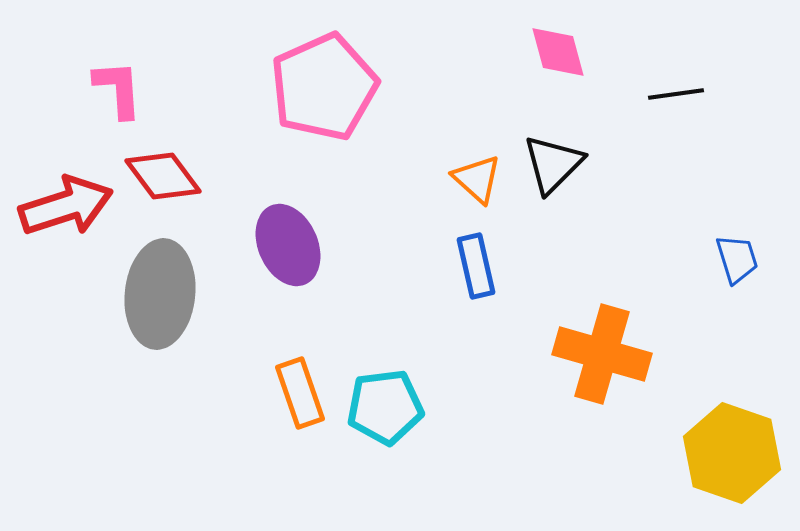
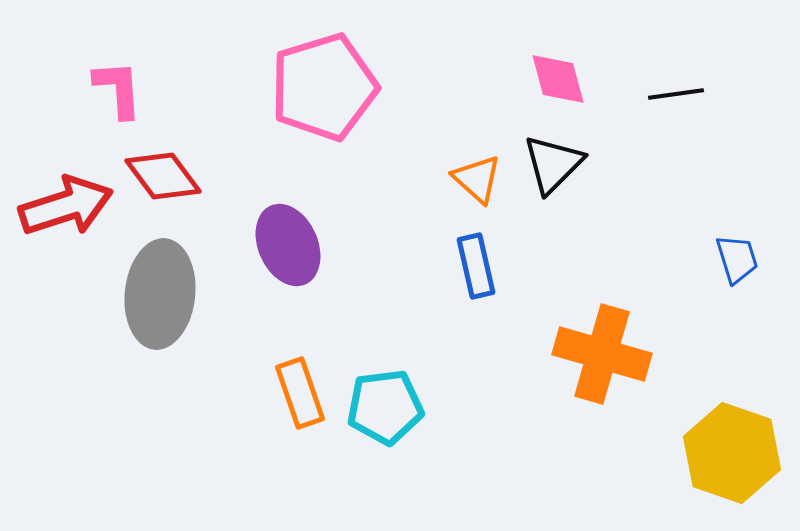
pink diamond: moved 27 px down
pink pentagon: rotated 7 degrees clockwise
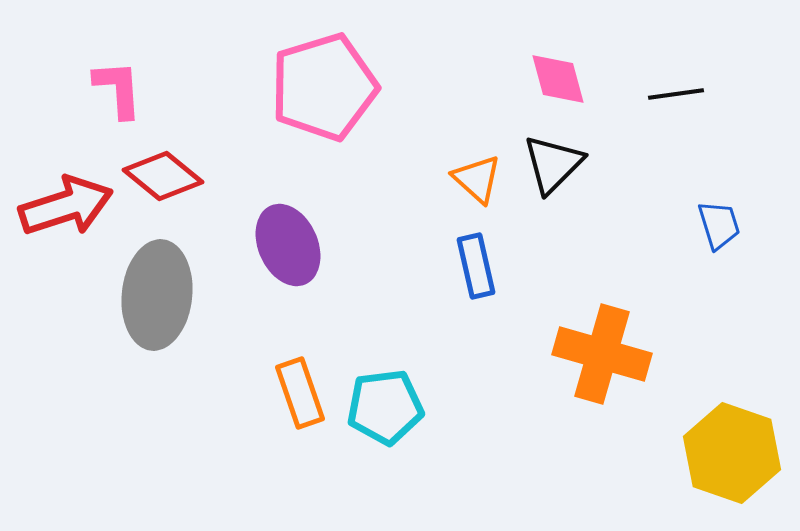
red diamond: rotated 14 degrees counterclockwise
blue trapezoid: moved 18 px left, 34 px up
gray ellipse: moved 3 px left, 1 px down
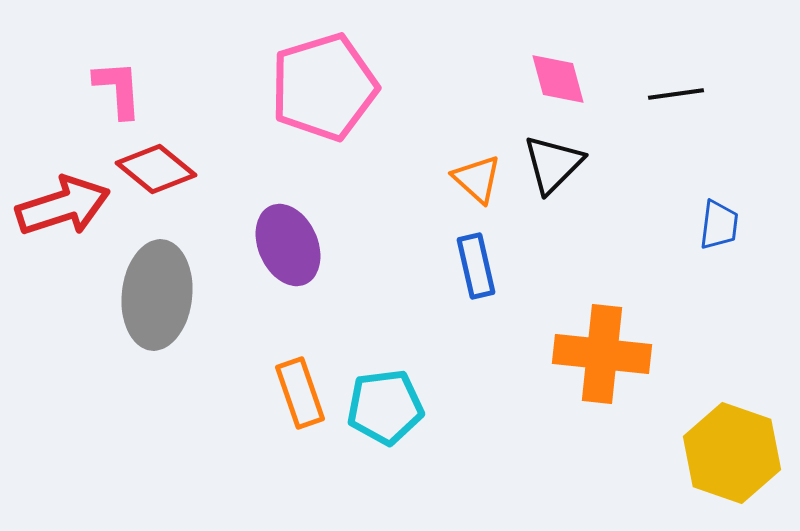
red diamond: moved 7 px left, 7 px up
red arrow: moved 3 px left
blue trapezoid: rotated 24 degrees clockwise
orange cross: rotated 10 degrees counterclockwise
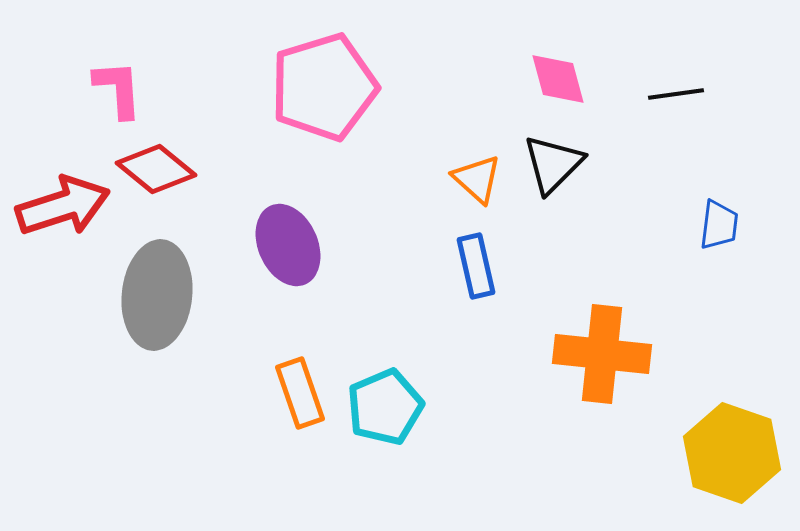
cyan pentagon: rotated 16 degrees counterclockwise
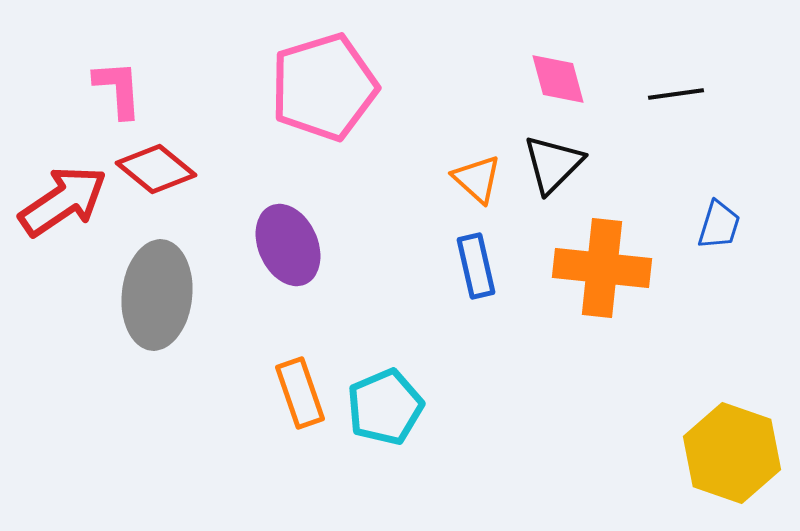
red arrow: moved 5 px up; rotated 16 degrees counterclockwise
blue trapezoid: rotated 10 degrees clockwise
orange cross: moved 86 px up
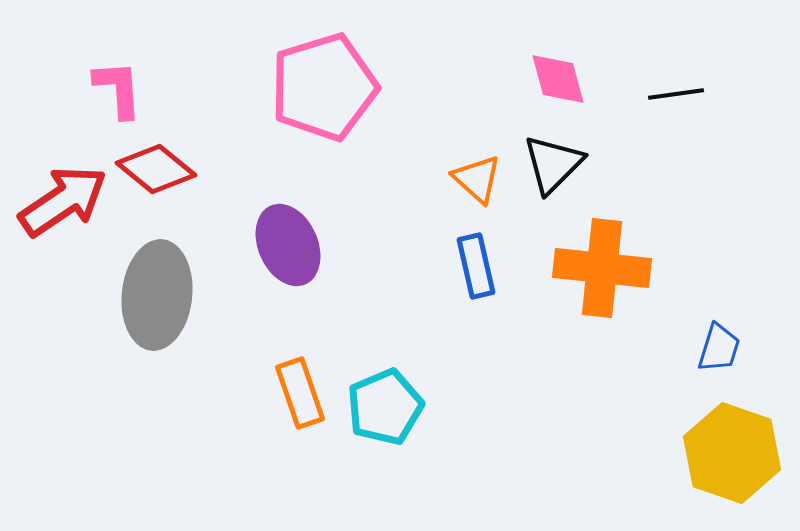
blue trapezoid: moved 123 px down
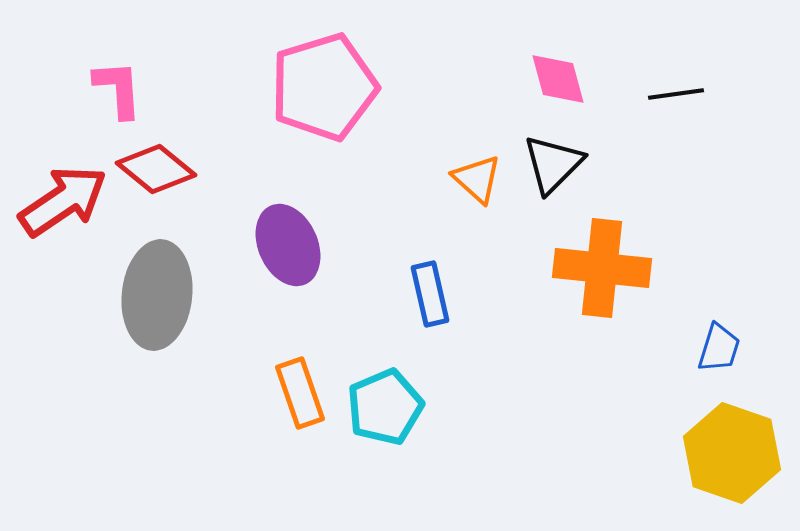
blue rectangle: moved 46 px left, 28 px down
